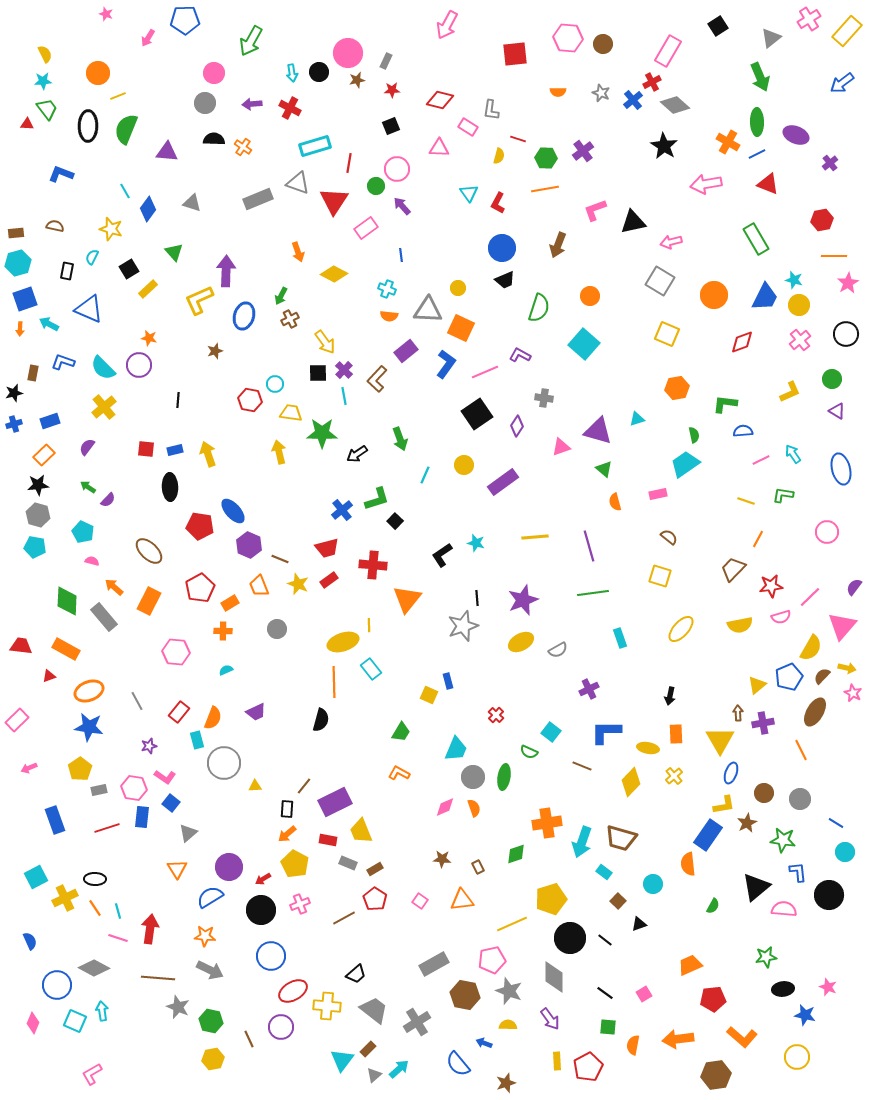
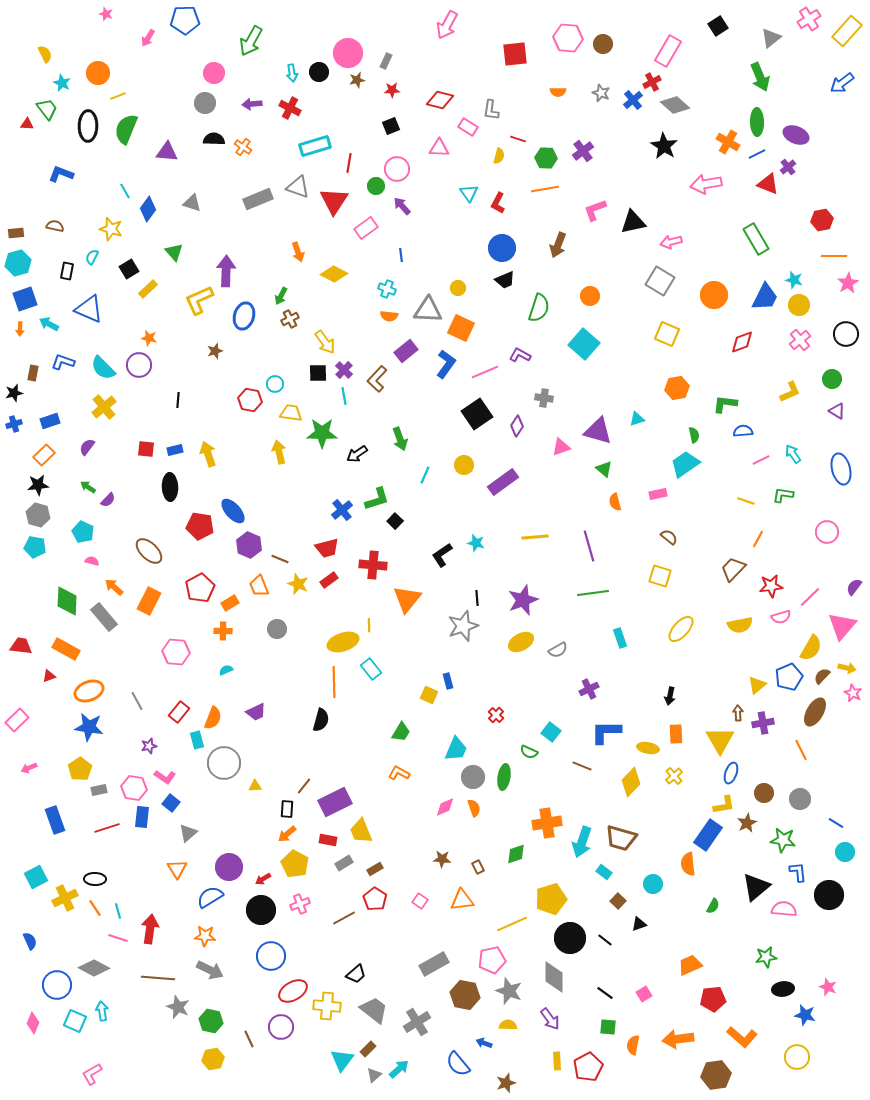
cyan star at (43, 81): moved 19 px right, 2 px down; rotated 30 degrees clockwise
purple cross at (830, 163): moved 42 px left, 4 px down
gray triangle at (298, 183): moved 4 px down
gray rectangle at (348, 863): moved 4 px left; rotated 54 degrees counterclockwise
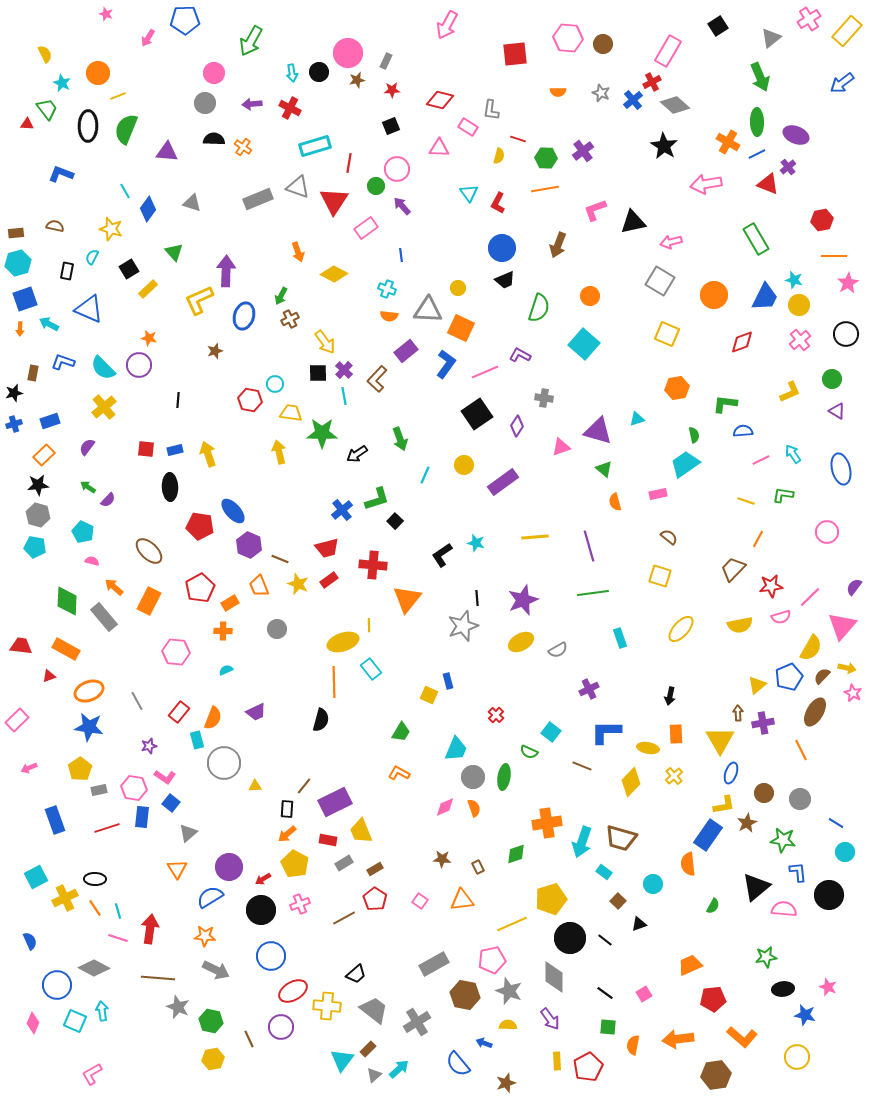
gray arrow at (210, 970): moved 6 px right
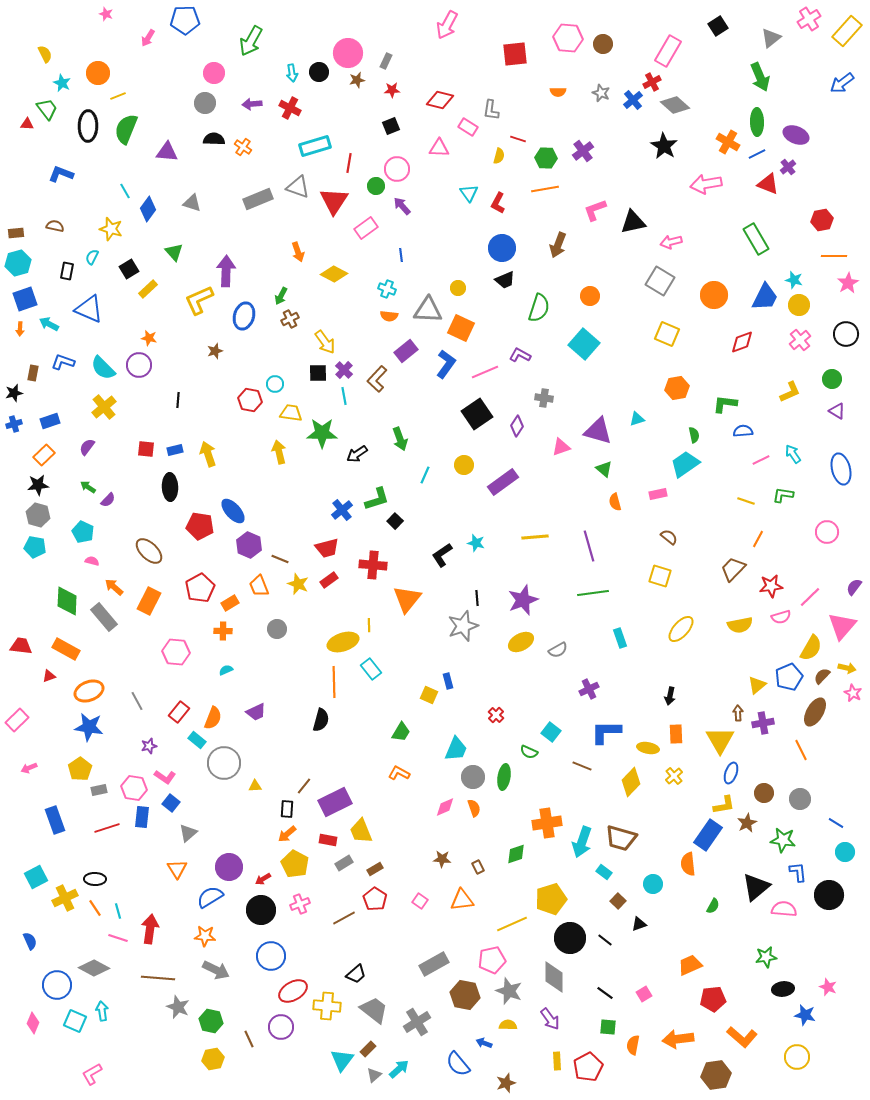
cyan rectangle at (197, 740): rotated 36 degrees counterclockwise
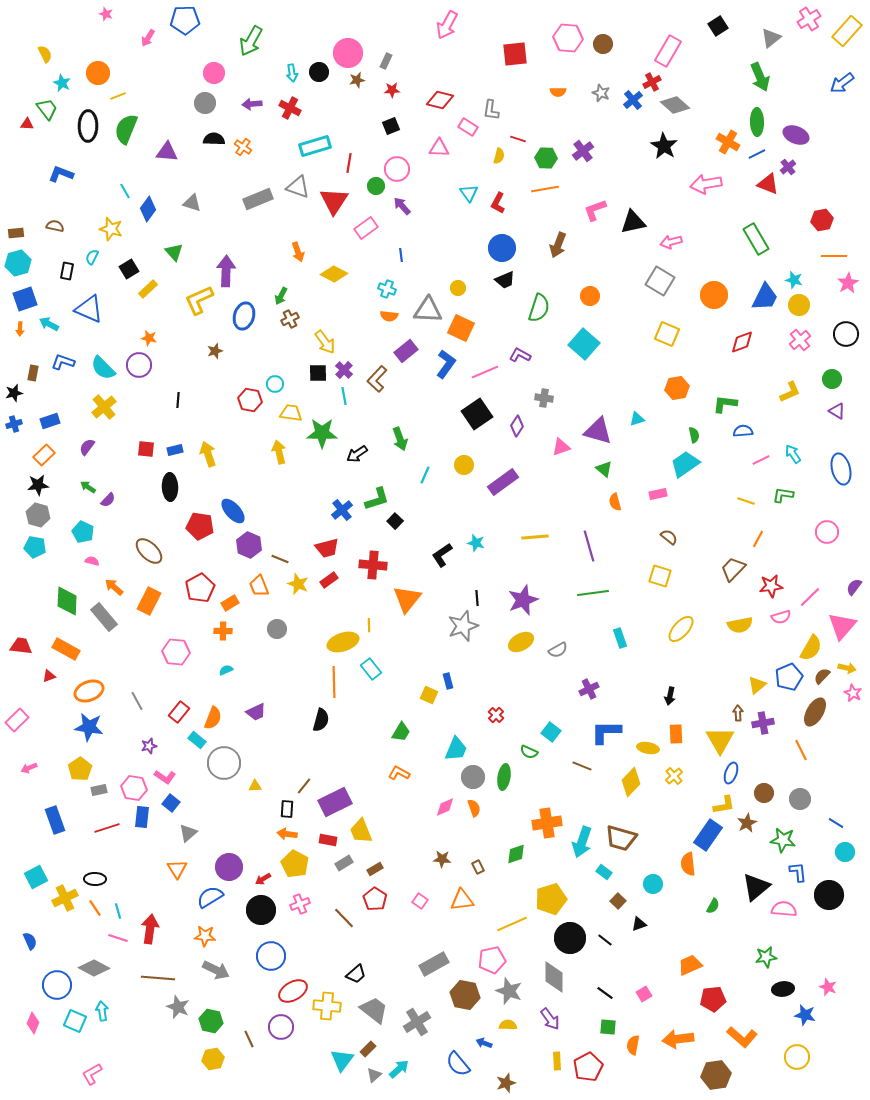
orange arrow at (287, 834): rotated 48 degrees clockwise
brown line at (344, 918): rotated 75 degrees clockwise
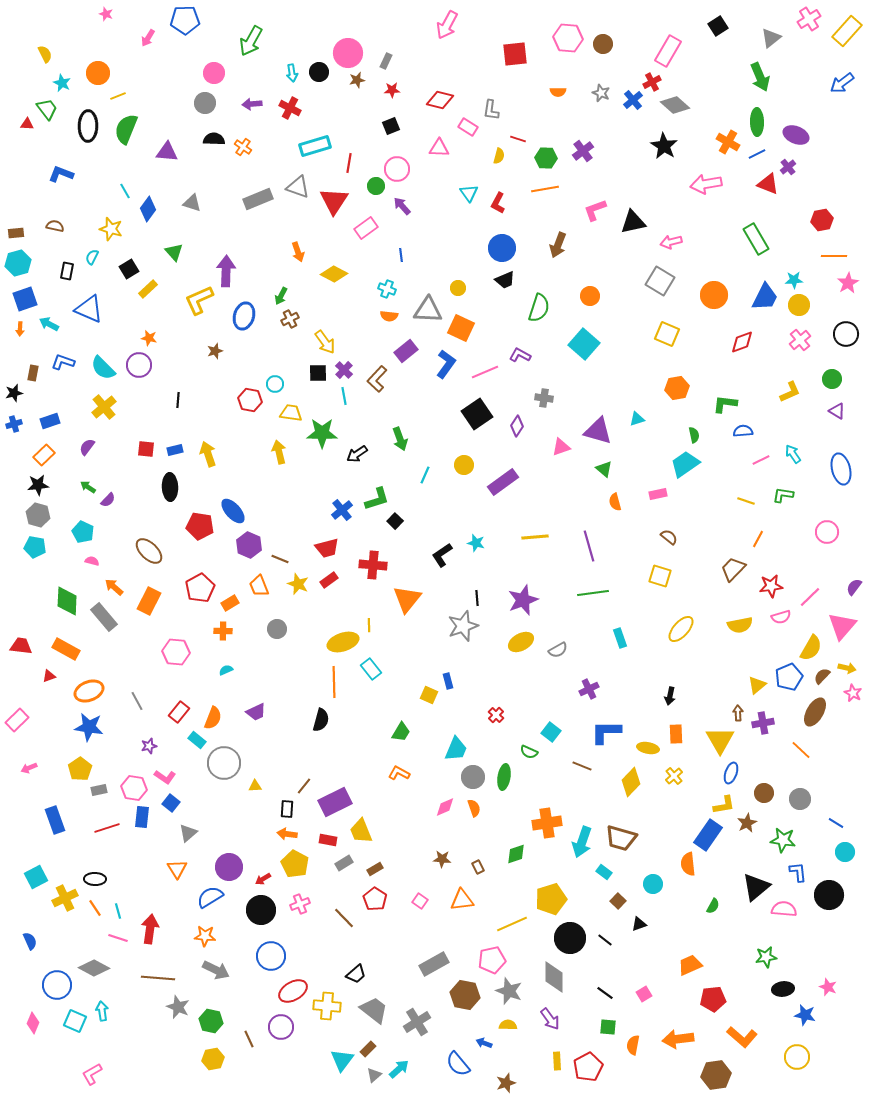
cyan star at (794, 280): rotated 18 degrees counterclockwise
orange line at (801, 750): rotated 20 degrees counterclockwise
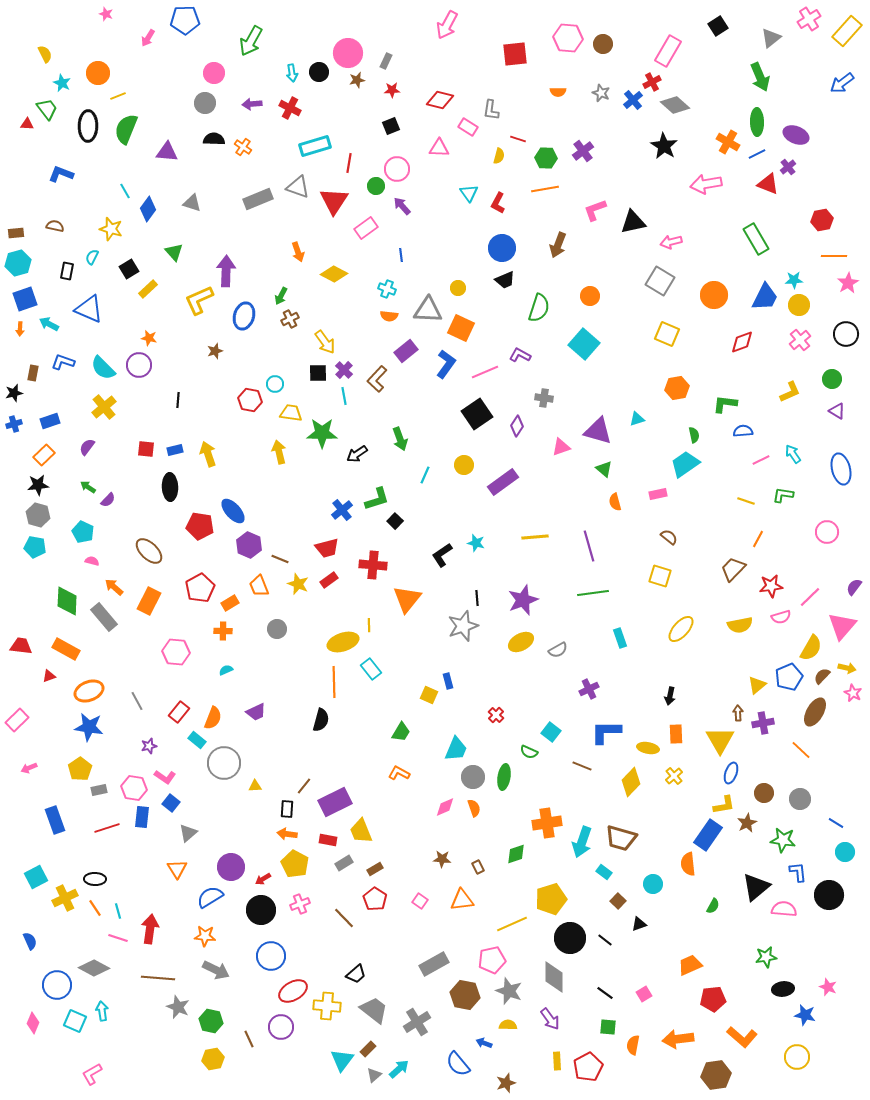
purple circle at (229, 867): moved 2 px right
